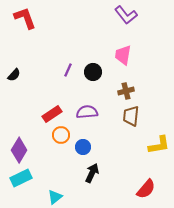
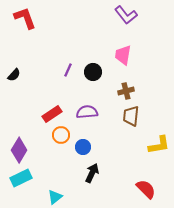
red semicircle: rotated 85 degrees counterclockwise
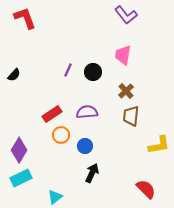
brown cross: rotated 28 degrees counterclockwise
blue circle: moved 2 px right, 1 px up
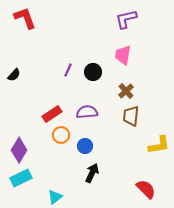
purple L-shape: moved 4 px down; rotated 115 degrees clockwise
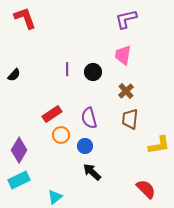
purple line: moved 1 px left, 1 px up; rotated 24 degrees counterclockwise
purple semicircle: moved 2 px right, 6 px down; rotated 100 degrees counterclockwise
brown trapezoid: moved 1 px left, 3 px down
black arrow: moved 1 px up; rotated 72 degrees counterclockwise
cyan rectangle: moved 2 px left, 2 px down
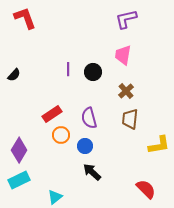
purple line: moved 1 px right
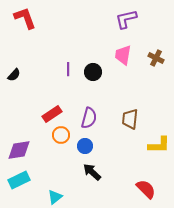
brown cross: moved 30 px right, 33 px up; rotated 21 degrees counterclockwise
purple semicircle: rotated 150 degrees counterclockwise
yellow L-shape: rotated 10 degrees clockwise
purple diamond: rotated 50 degrees clockwise
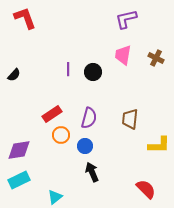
black arrow: rotated 24 degrees clockwise
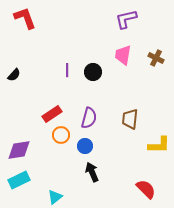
purple line: moved 1 px left, 1 px down
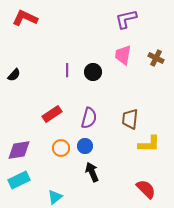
red L-shape: rotated 45 degrees counterclockwise
orange circle: moved 13 px down
yellow L-shape: moved 10 px left, 1 px up
